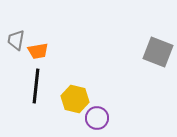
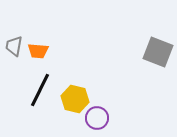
gray trapezoid: moved 2 px left, 6 px down
orange trapezoid: rotated 15 degrees clockwise
black line: moved 4 px right, 4 px down; rotated 20 degrees clockwise
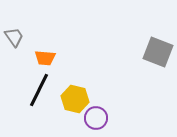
gray trapezoid: moved 9 px up; rotated 135 degrees clockwise
orange trapezoid: moved 7 px right, 7 px down
black line: moved 1 px left
purple circle: moved 1 px left
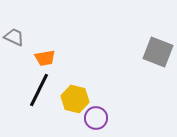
gray trapezoid: rotated 30 degrees counterclockwise
orange trapezoid: rotated 15 degrees counterclockwise
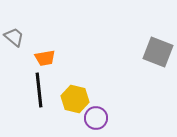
gray trapezoid: rotated 15 degrees clockwise
black line: rotated 32 degrees counterclockwise
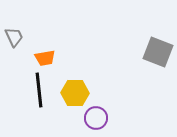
gray trapezoid: rotated 25 degrees clockwise
yellow hexagon: moved 6 px up; rotated 12 degrees counterclockwise
